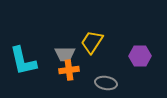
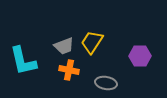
gray trapezoid: moved 1 px left, 8 px up; rotated 20 degrees counterclockwise
orange cross: rotated 18 degrees clockwise
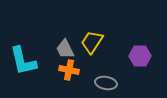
gray trapezoid: moved 1 px right, 3 px down; rotated 85 degrees clockwise
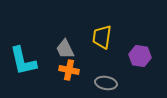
yellow trapezoid: moved 10 px right, 5 px up; rotated 25 degrees counterclockwise
purple hexagon: rotated 10 degrees clockwise
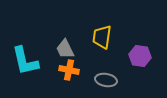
cyan L-shape: moved 2 px right
gray ellipse: moved 3 px up
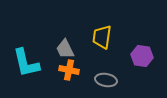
purple hexagon: moved 2 px right
cyan L-shape: moved 1 px right, 2 px down
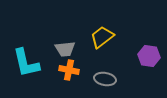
yellow trapezoid: rotated 45 degrees clockwise
gray trapezoid: rotated 70 degrees counterclockwise
purple hexagon: moved 7 px right
gray ellipse: moved 1 px left, 1 px up
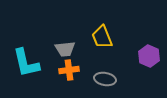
yellow trapezoid: rotated 75 degrees counterclockwise
purple hexagon: rotated 15 degrees clockwise
orange cross: rotated 18 degrees counterclockwise
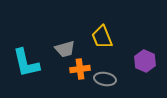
gray trapezoid: rotated 10 degrees counterclockwise
purple hexagon: moved 4 px left, 5 px down
orange cross: moved 11 px right, 1 px up
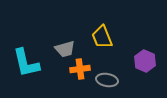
gray ellipse: moved 2 px right, 1 px down
